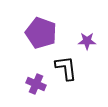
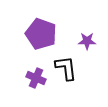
purple pentagon: moved 1 px down
purple cross: moved 6 px up
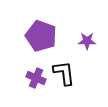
purple pentagon: moved 2 px down
black L-shape: moved 2 px left, 5 px down
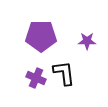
purple pentagon: rotated 20 degrees counterclockwise
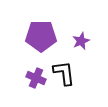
purple star: moved 6 px left; rotated 24 degrees counterclockwise
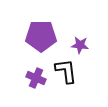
purple star: moved 1 px left, 4 px down; rotated 30 degrees clockwise
black L-shape: moved 2 px right, 2 px up
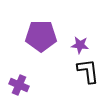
black L-shape: moved 22 px right
purple cross: moved 17 px left, 7 px down
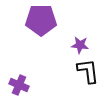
purple pentagon: moved 16 px up
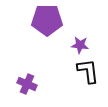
purple pentagon: moved 6 px right
purple cross: moved 8 px right, 1 px up
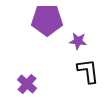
purple star: moved 2 px left, 4 px up
purple cross: rotated 18 degrees clockwise
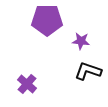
purple star: moved 3 px right
black L-shape: rotated 64 degrees counterclockwise
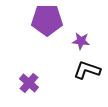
black L-shape: moved 1 px left, 1 px up
purple cross: moved 2 px right, 1 px up
